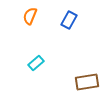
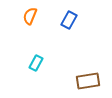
cyan rectangle: rotated 21 degrees counterclockwise
brown rectangle: moved 1 px right, 1 px up
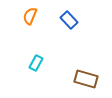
blue rectangle: rotated 72 degrees counterclockwise
brown rectangle: moved 2 px left, 2 px up; rotated 25 degrees clockwise
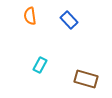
orange semicircle: rotated 30 degrees counterclockwise
cyan rectangle: moved 4 px right, 2 px down
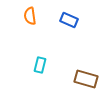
blue rectangle: rotated 24 degrees counterclockwise
cyan rectangle: rotated 14 degrees counterclockwise
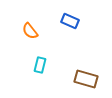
orange semicircle: moved 15 px down; rotated 30 degrees counterclockwise
blue rectangle: moved 1 px right, 1 px down
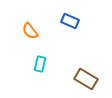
cyan rectangle: moved 1 px up
brown rectangle: rotated 15 degrees clockwise
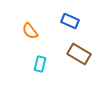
brown rectangle: moved 7 px left, 25 px up
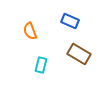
orange semicircle: rotated 18 degrees clockwise
cyan rectangle: moved 1 px right, 1 px down
